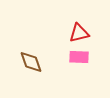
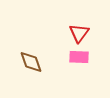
red triangle: rotated 40 degrees counterclockwise
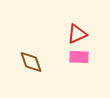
red triangle: moved 2 px left, 1 px down; rotated 30 degrees clockwise
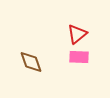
red triangle: rotated 15 degrees counterclockwise
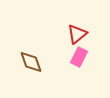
pink rectangle: rotated 66 degrees counterclockwise
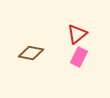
brown diamond: moved 9 px up; rotated 60 degrees counterclockwise
